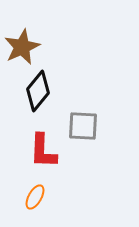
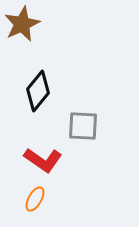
brown star: moved 23 px up
red L-shape: moved 9 px down; rotated 57 degrees counterclockwise
orange ellipse: moved 2 px down
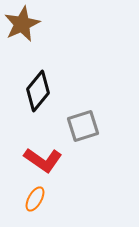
gray square: rotated 20 degrees counterclockwise
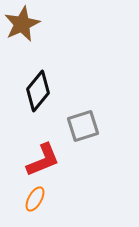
red L-shape: rotated 57 degrees counterclockwise
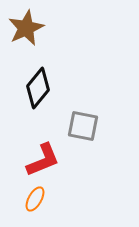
brown star: moved 4 px right, 4 px down
black diamond: moved 3 px up
gray square: rotated 28 degrees clockwise
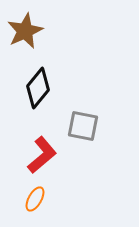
brown star: moved 1 px left, 3 px down
red L-shape: moved 1 px left, 5 px up; rotated 18 degrees counterclockwise
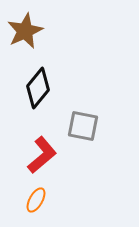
orange ellipse: moved 1 px right, 1 px down
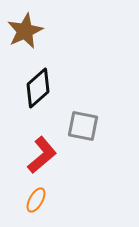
black diamond: rotated 9 degrees clockwise
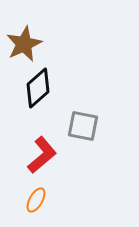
brown star: moved 1 px left, 13 px down
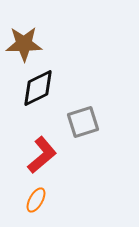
brown star: rotated 24 degrees clockwise
black diamond: rotated 15 degrees clockwise
gray square: moved 4 px up; rotated 28 degrees counterclockwise
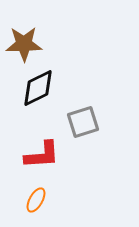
red L-shape: rotated 36 degrees clockwise
